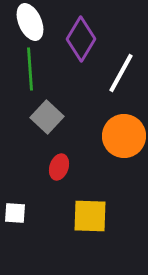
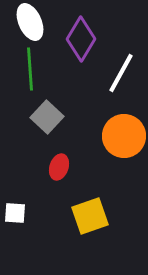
yellow square: rotated 21 degrees counterclockwise
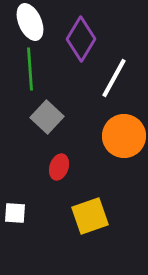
white line: moved 7 px left, 5 px down
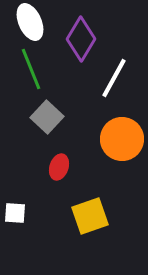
green line: moved 1 px right; rotated 18 degrees counterclockwise
orange circle: moved 2 px left, 3 px down
